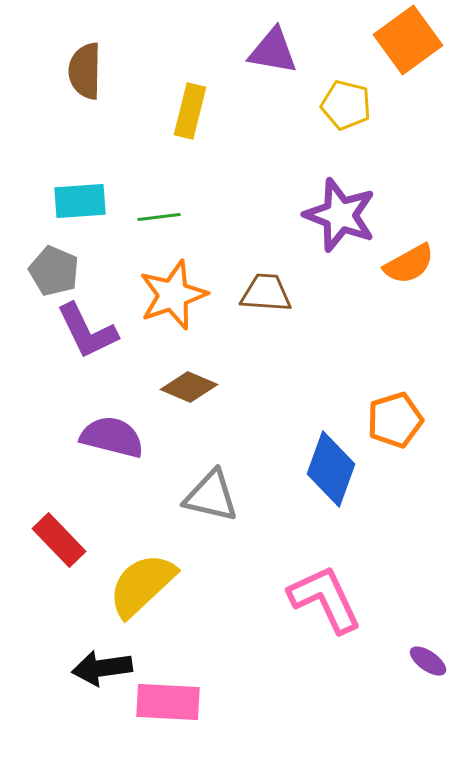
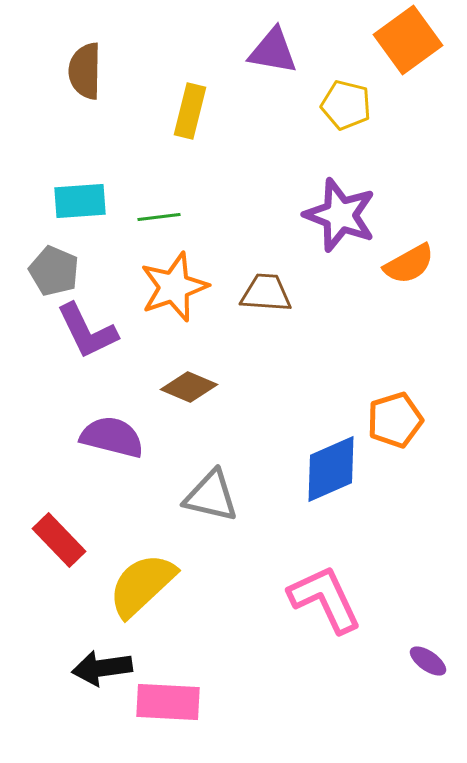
orange star: moved 1 px right, 8 px up
blue diamond: rotated 46 degrees clockwise
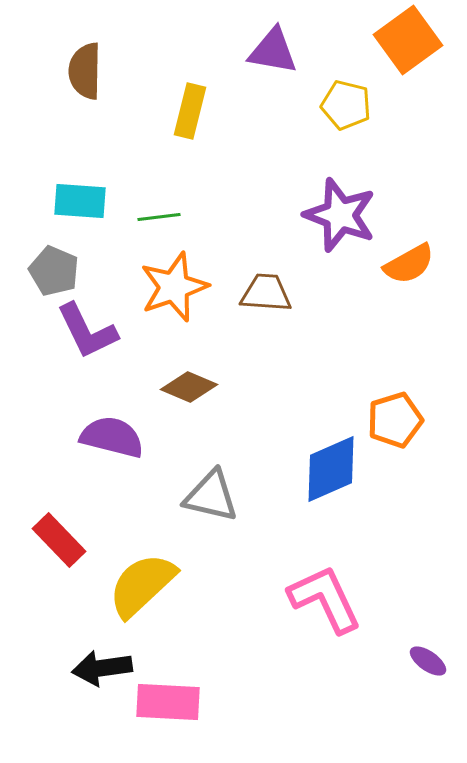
cyan rectangle: rotated 8 degrees clockwise
